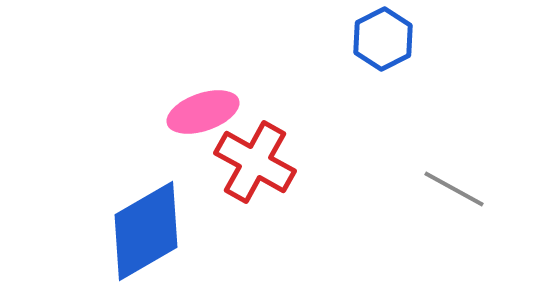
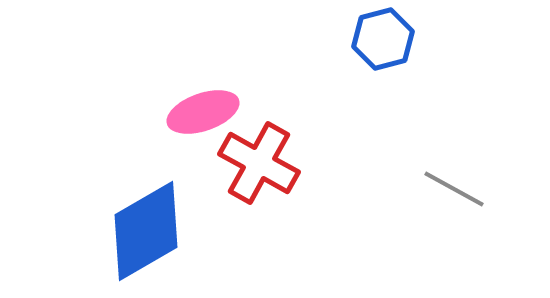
blue hexagon: rotated 12 degrees clockwise
red cross: moved 4 px right, 1 px down
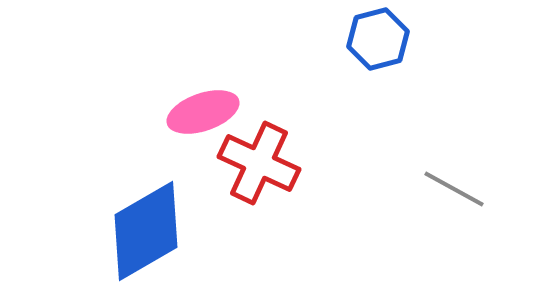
blue hexagon: moved 5 px left
red cross: rotated 4 degrees counterclockwise
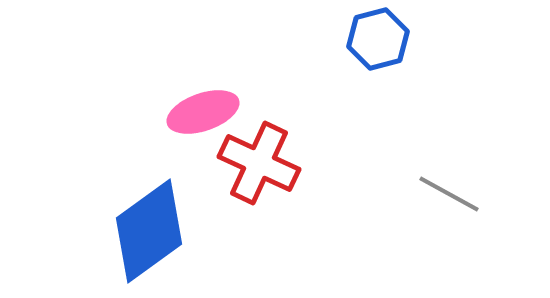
gray line: moved 5 px left, 5 px down
blue diamond: moved 3 px right; rotated 6 degrees counterclockwise
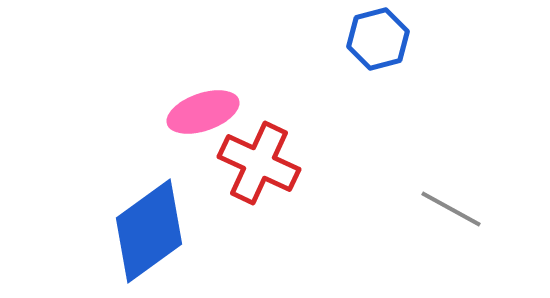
gray line: moved 2 px right, 15 px down
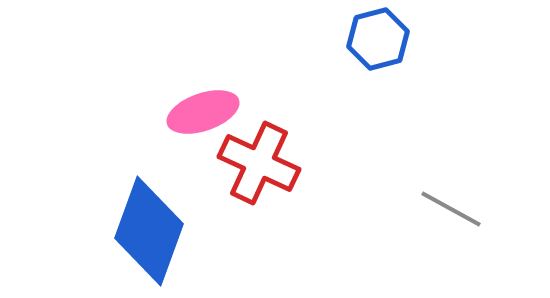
blue diamond: rotated 34 degrees counterclockwise
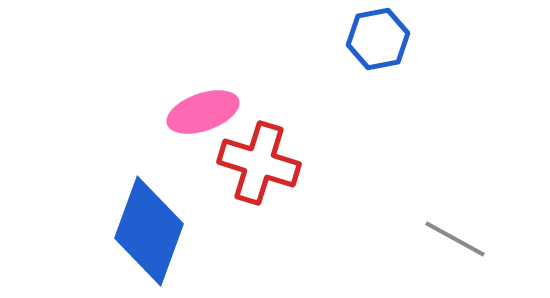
blue hexagon: rotated 4 degrees clockwise
red cross: rotated 8 degrees counterclockwise
gray line: moved 4 px right, 30 px down
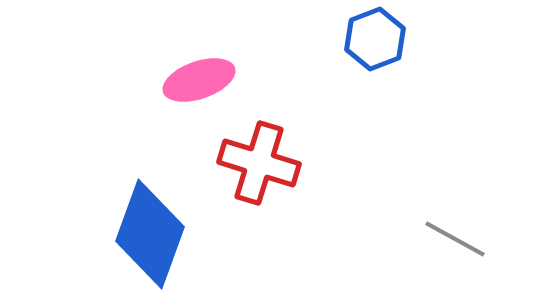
blue hexagon: moved 3 px left; rotated 10 degrees counterclockwise
pink ellipse: moved 4 px left, 32 px up
blue diamond: moved 1 px right, 3 px down
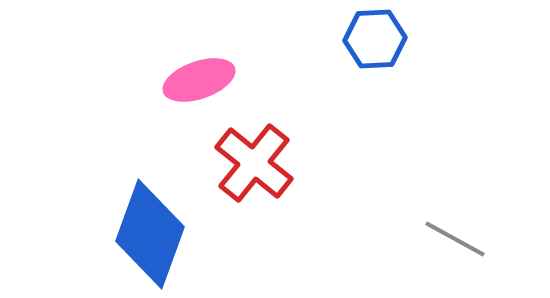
blue hexagon: rotated 18 degrees clockwise
red cross: moved 5 px left; rotated 22 degrees clockwise
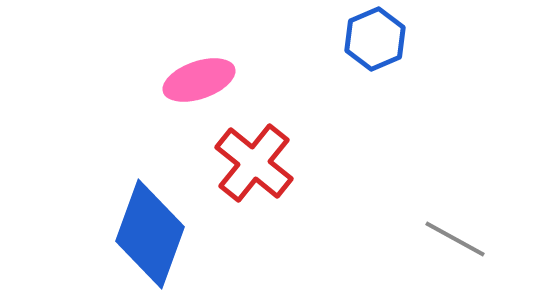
blue hexagon: rotated 20 degrees counterclockwise
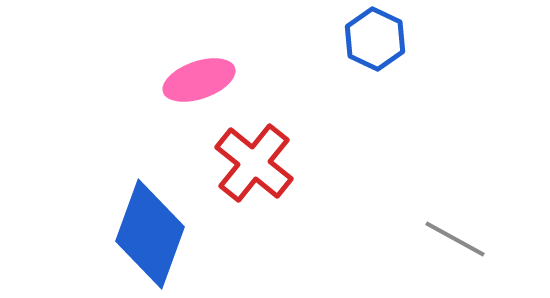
blue hexagon: rotated 12 degrees counterclockwise
